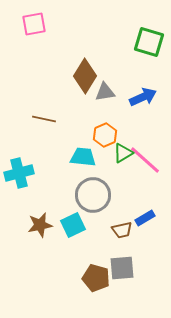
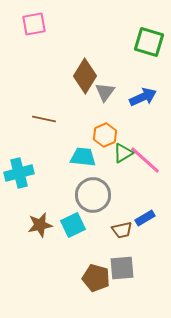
gray triangle: rotated 45 degrees counterclockwise
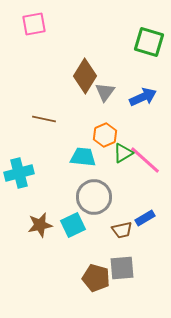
gray circle: moved 1 px right, 2 px down
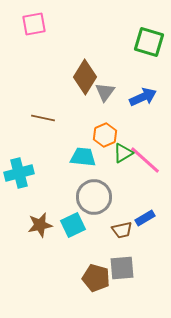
brown diamond: moved 1 px down
brown line: moved 1 px left, 1 px up
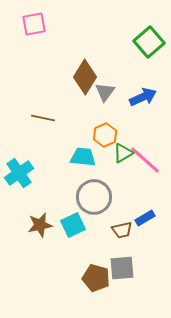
green square: rotated 32 degrees clockwise
cyan cross: rotated 20 degrees counterclockwise
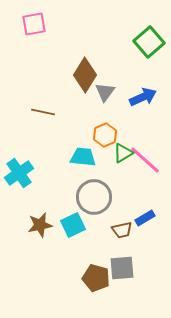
brown diamond: moved 2 px up
brown line: moved 6 px up
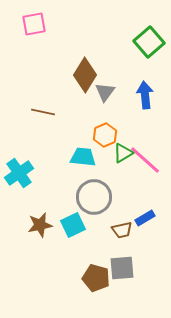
blue arrow: moved 2 px right, 2 px up; rotated 72 degrees counterclockwise
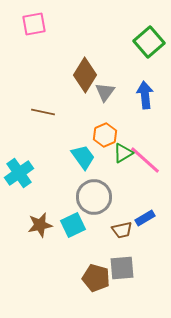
cyan trapezoid: rotated 48 degrees clockwise
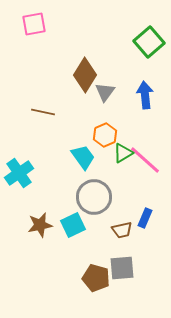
blue rectangle: rotated 36 degrees counterclockwise
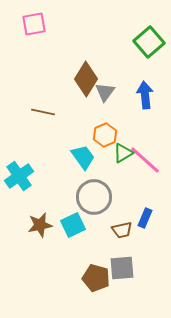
brown diamond: moved 1 px right, 4 px down
cyan cross: moved 3 px down
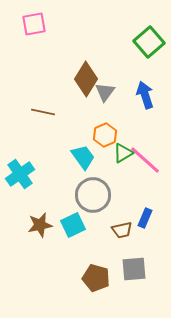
blue arrow: rotated 12 degrees counterclockwise
cyan cross: moved 1 px right, 2 px up
gray circle: moved 1 px left, 2 px up
gray square: moved 12 px right, 1 px down
